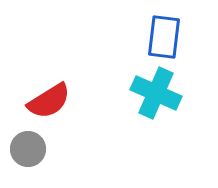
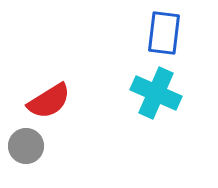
blue rectangle: moved 4 px up
gray circle: moved 2 px left, 3 px up
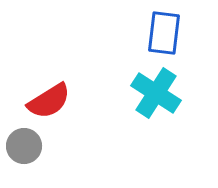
cyan cross: rotated 9 degrees clockwise
gray circle: moved 2 px left
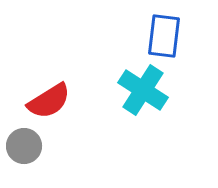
blue rectangle: moved 3 px down
cyan cross: moved 13 px left, 3 px up
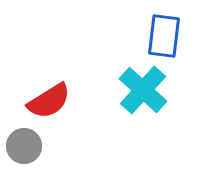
cyan cross: rotated 9 degrees clockwise
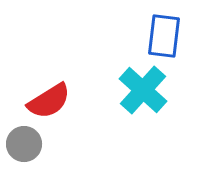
gray circle: moved 2 px up
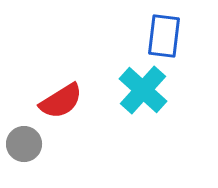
red semicircle: moved 12 px right
